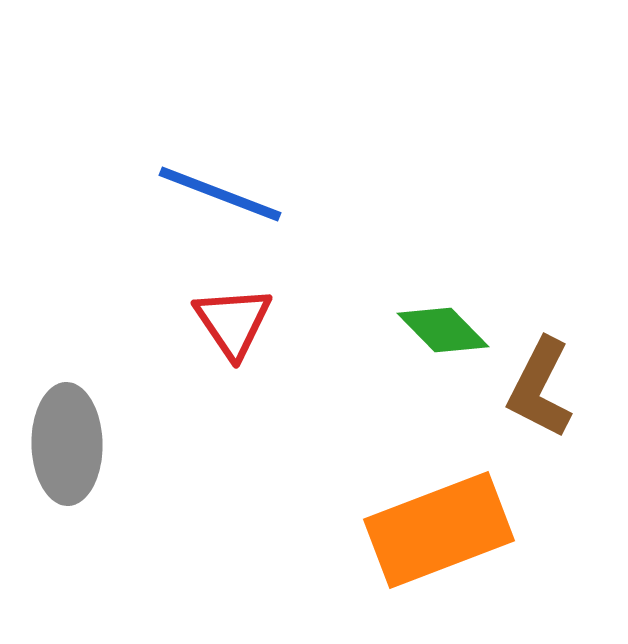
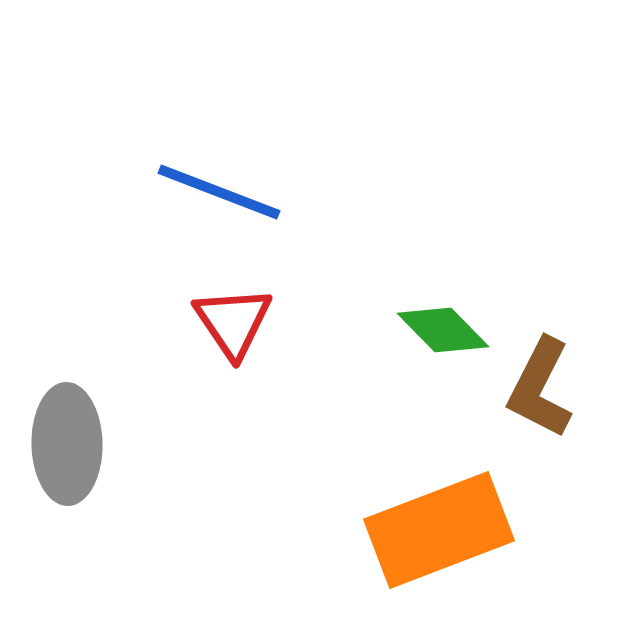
blue line: moved 1 px left, 2 px up
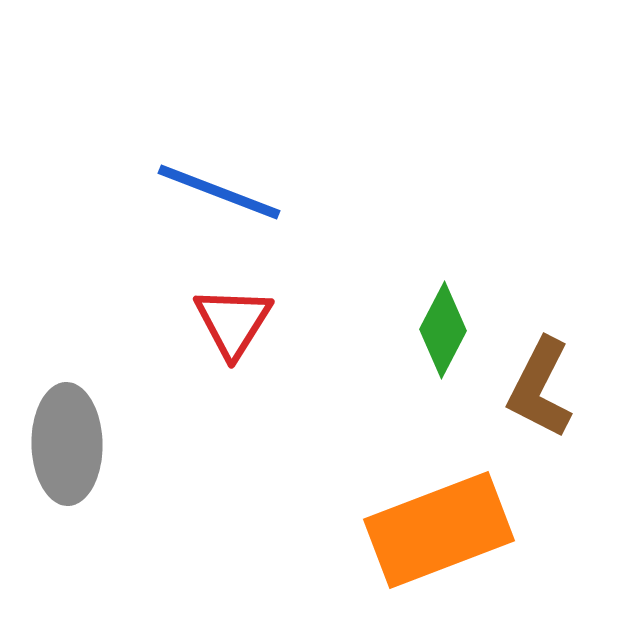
red triangle: rotated 6 degrees clockwise
green diamond: rotated 72 degrees clockwise
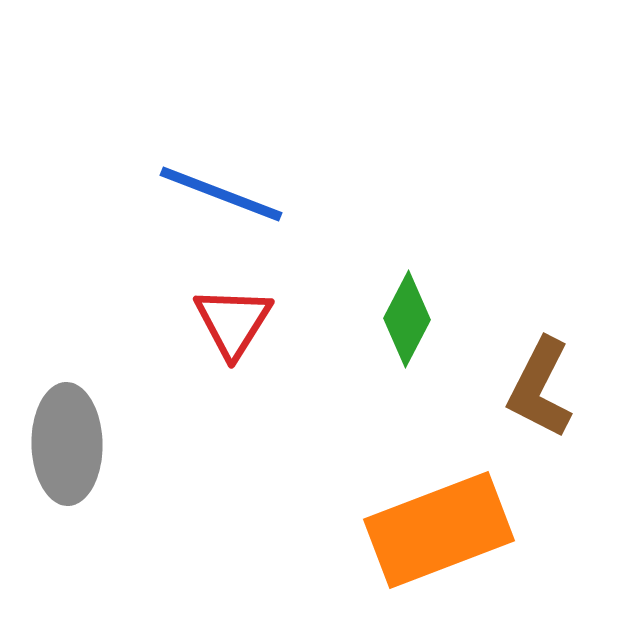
blue line: moved 2 px right, 2 px down
green diamond: moved 36 px left, 11 px up
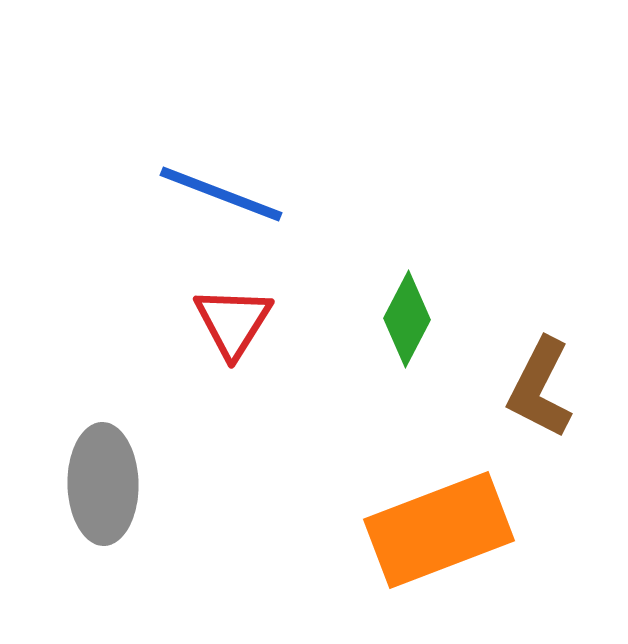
gray ellipse: moved 36 px right, 40 px down
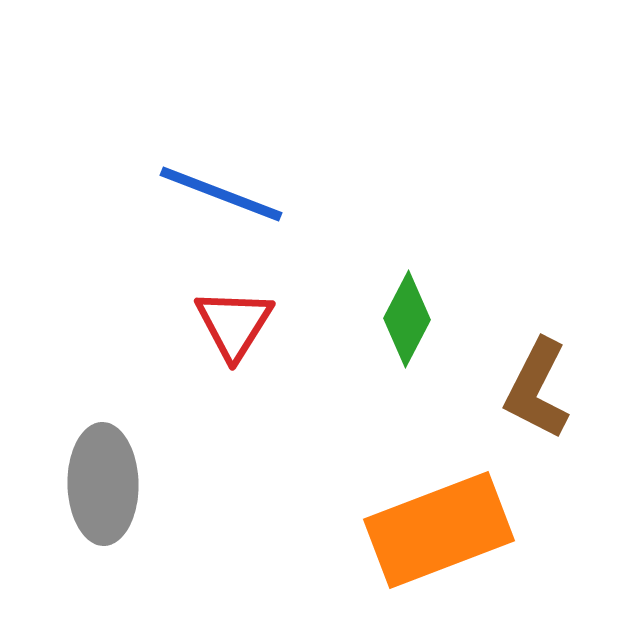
red triangle: moved 1 px right, 2 px down
brown L-shape: moved 3 px left, 1 px down
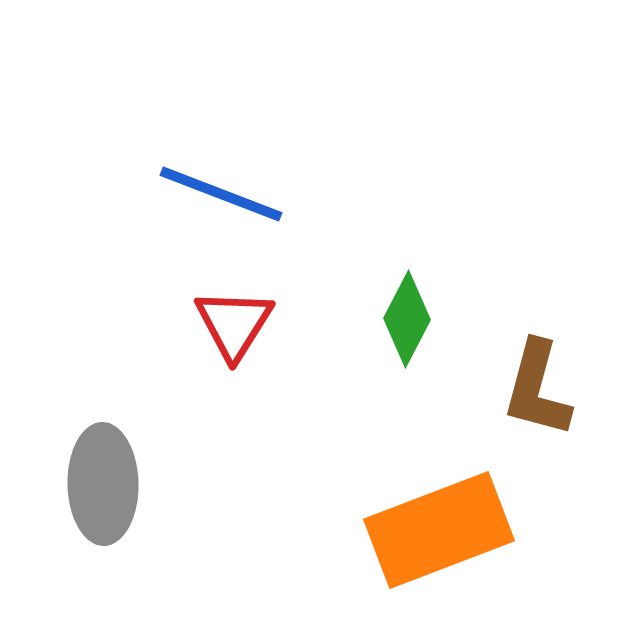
brown L-shape: rotated 12 degrees counterclockwise
